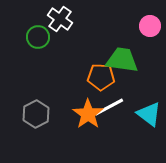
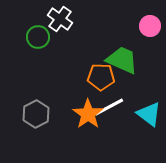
green trapezoid: rotated 16 degrees clockwise
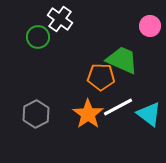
white line: moved 9 px right
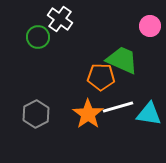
white line: rotated 12 degrees clockwise
cyan triangle: rotated 28 degrees counterclockwise
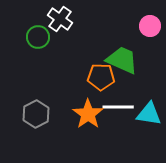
white line: rotated 16 degrees clockwise
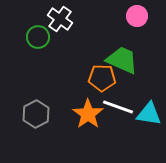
pink circle: moved 13 px left, 10 px up
orange pentagon: moved 1 px right, 1 px down
white line: rotated 20 degrees clockwise
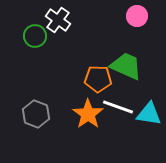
white cross: moved 2 px left, 1 px down
green circle: moved 3 px left, 1 px up
green trapezoid: moved 4 px right, 6 px down
orange pentagon: moved 4 px left, 1 px down
gray hexagon: rotated 12 degrees counterclockwise
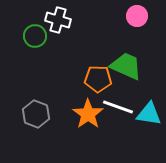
white cross: rotated 20 degrees counterclockwise
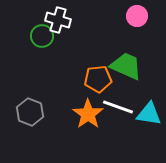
green circle: moved 7 px right
orange pentagon: rotated 8 degrees counterclockwise
gray hexagon: moved 6 px left, 2 px up
